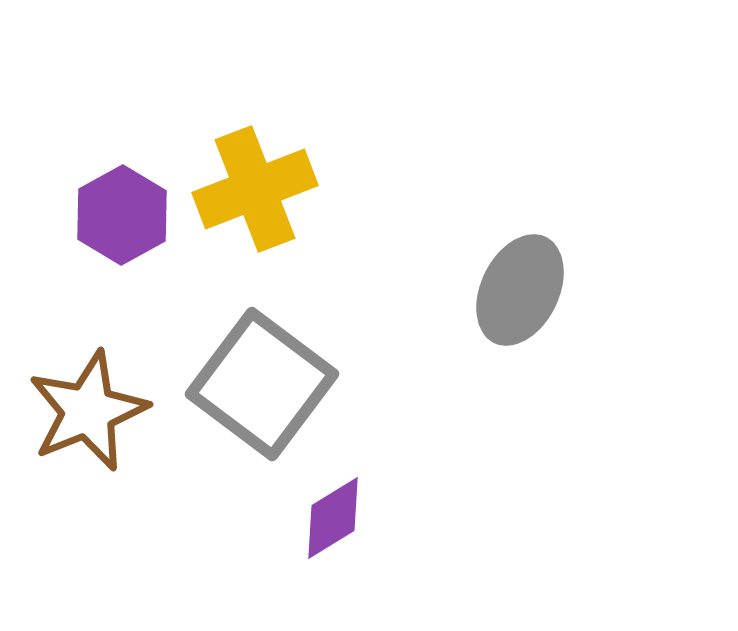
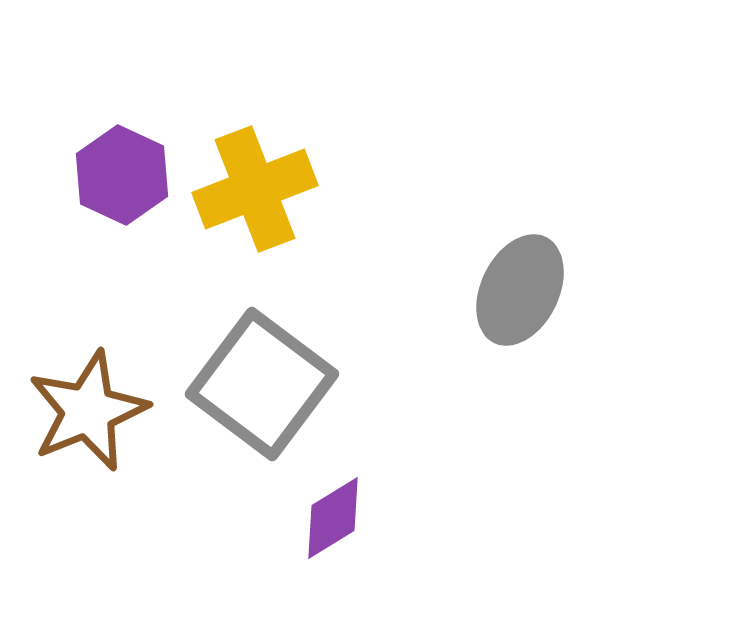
purple hexagon: moved 40 px up; rotated 6 degrees counterclockwise
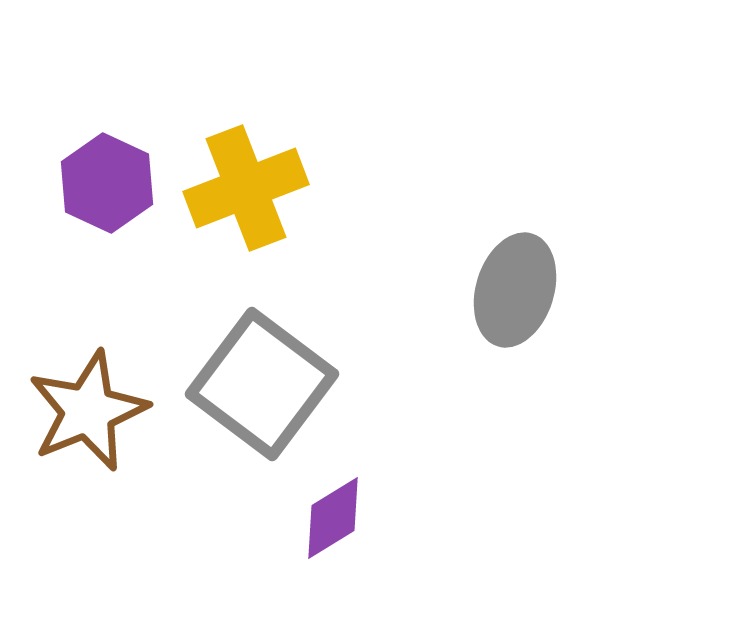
purple hexagon: moved 15 px left, 8 px down
yellow cross: moved 9 px left, 1 px up
gray ellipse: moved 5 px left; rotated 9 degrees counterclockwise
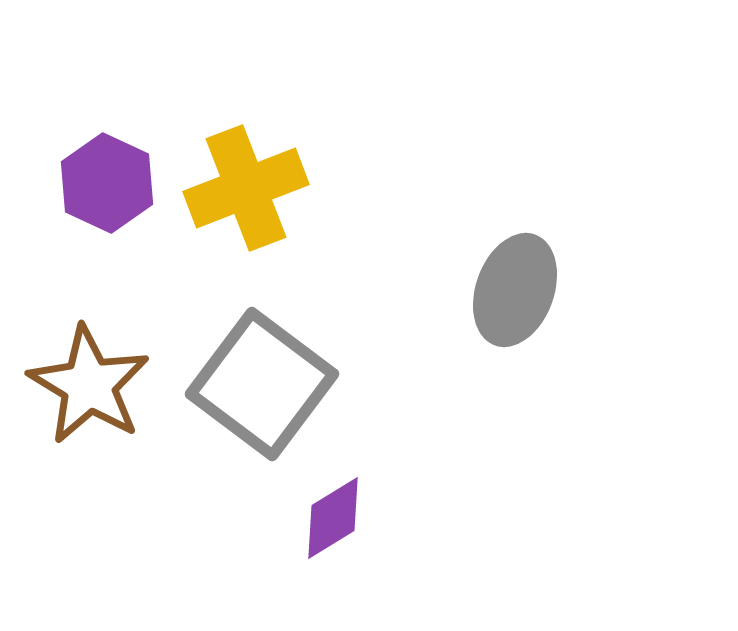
gray ellipse: rotated 3 degrees clockwise
brown star: moved 1 px right, 26 px up; rotated 19 degrees counterclockwise
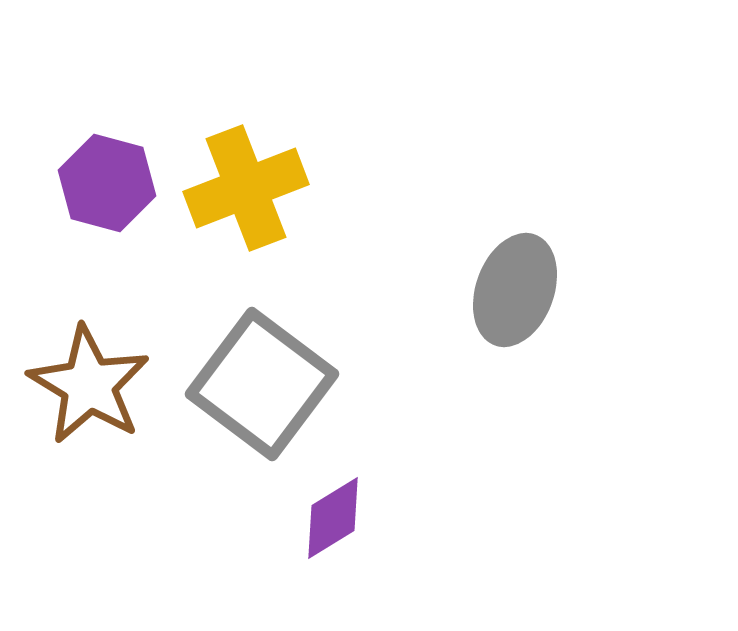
purple hexagon: rotated 10 degrees counterclockwise
